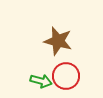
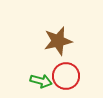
brown star: rotated 28 degrees counterclockwise
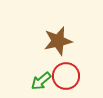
green arrow: rotated 125 degrees clockwise
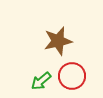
red circle: moved 6 px right
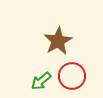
brown star: rotated 16 degrees counterclockwise
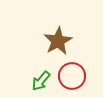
green arrow: rotated 10 degrees counterclockwise
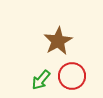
green arrow: moved 1 px up
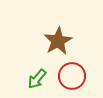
green arrow: moved 4 px left, 1 px up
